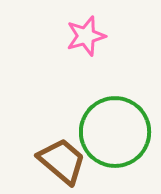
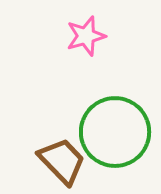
brown trapezoid: rotated 6 degrees clockwise
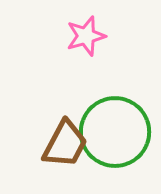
brown trapezoid: moved 3 px right, 17 px up; rotated 72 degrees clockwise
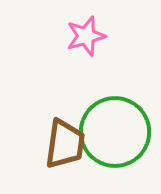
brown trapezoid: rotated 20 degrees counterclockwise
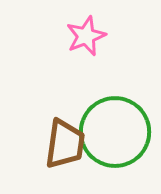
pink star: rotated 6 degrees counterclockwise
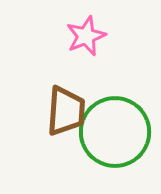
brown trapezoid: moved 1 px right, 33 px up; rotated 4 degrees counterclockwise
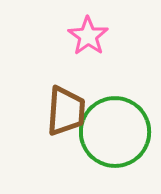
pink star: moved 2 px right; rotated 15 degrees counterclockwise
